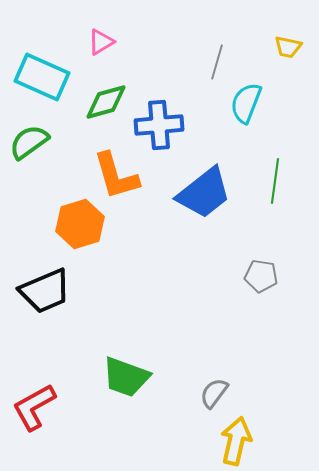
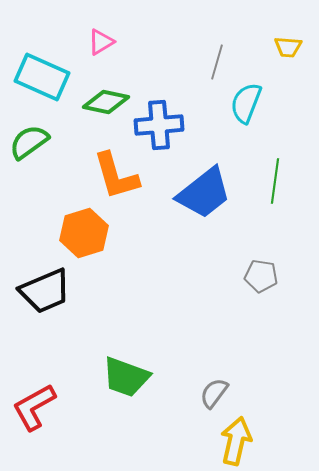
yellow trapezoid: rotated 8 degrees counterclockwise
green diamond: rotated 27 degrees clockwise
orange hexagon: moved 4 px right, 9 px down
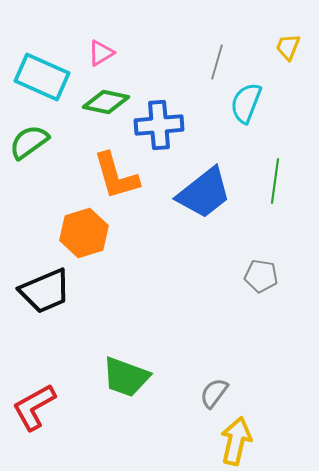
pink triangle: moved 11 px down
yellow trapezoid: rotated 108 degrees clockwise
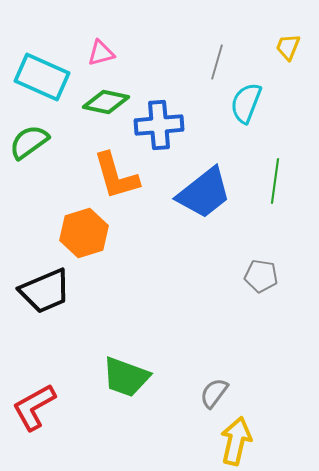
pink triangle: rotated 16 degrees clockwise
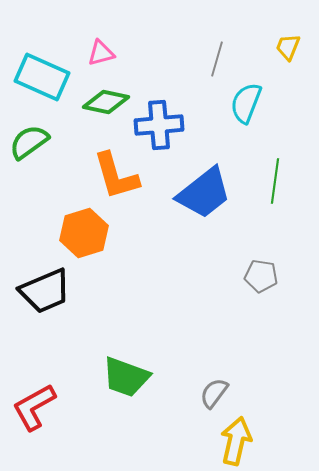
gray line: moved 3 px up
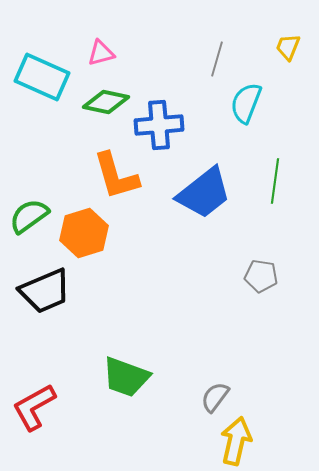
green semicircle: moved 74 px down
gray semicircle: moved 1 px right, 4 px down
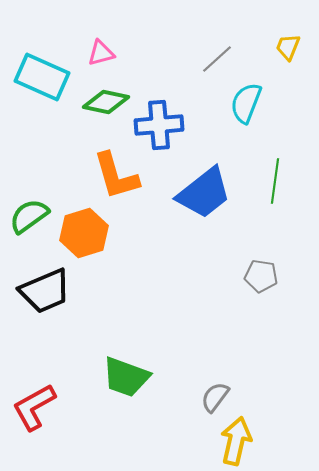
gray line: rotated 32 degrees clockwise
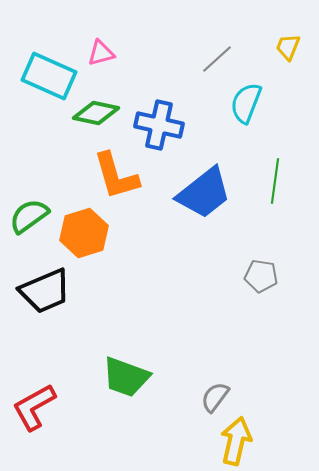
cyan rectangle: moved 7 px right, 1 px up
green diamond: moved 10 px left, 11 px down
blue cross: rotated 18 degrees clockwise
